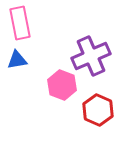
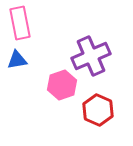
pink hexagon: rotated 20 degrees clockwise
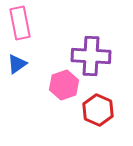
purple cross: rotated 27 degrees clockwise
blue triangle: moved 4 px down; rotated 25 degrees counterclockwise
pink hexagon: moved 2 px right
